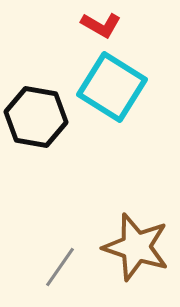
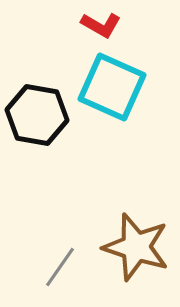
cyan square: rotated 8 degrees counterclockwise
black hexagon: moved 1 px right, 2 px up
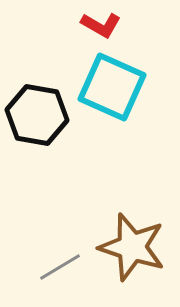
brown star: moved 4 px left
gray line: rotated 24 degrees clockwise
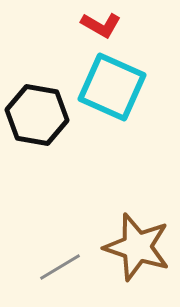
brown star: moved 5 px right
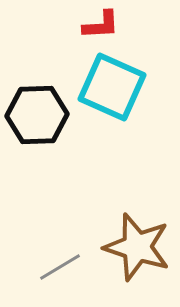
red L-shape: rotated 33 degrees counterclockwise
black hexagon: rotated 12 degrees counterclockwise
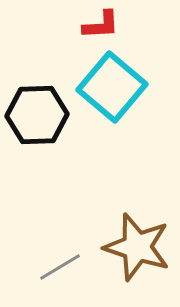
cyan square: rotated 16 degrees clockwise
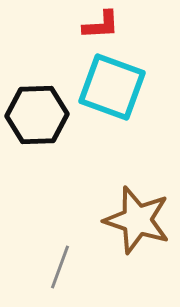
cyan square: rotated 20 degrees counterclockwise
brown star: moved 27 px up
gray line: rotated 39 degrees counterclockwise
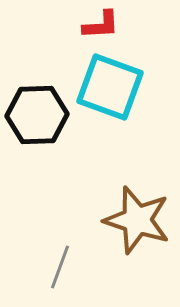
cyan square: moved 2 px left
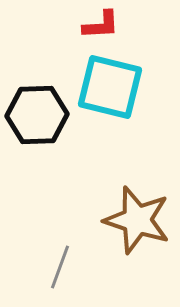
cyan square: rotated 6 degrees counterclockwise
